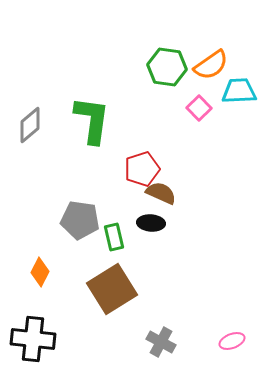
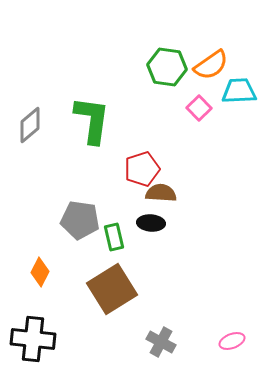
brown semicircle: rotated 20 degrees counterclockwise
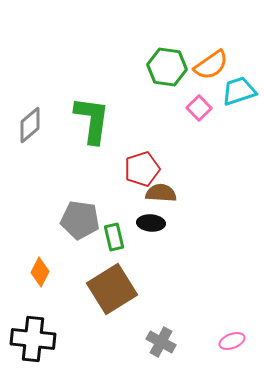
cyan trapezoid: rotated 15 degrees counterclockwise
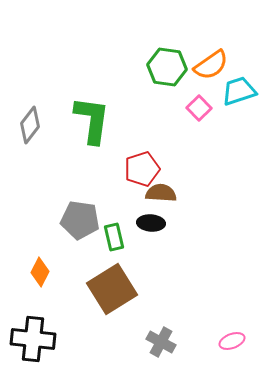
gray diamond: rotated 12 degrees counterclockwise
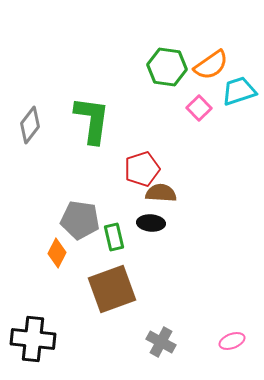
orange diamond: moved 17 px right, 19 px up
brown square: rotated 12 degrees clockwise
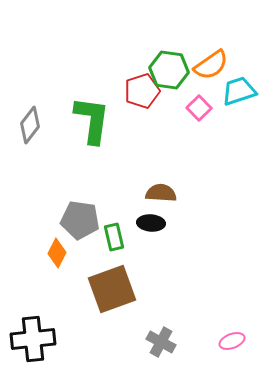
green hexagon: moved 2 px right, 3 px down
red pentagon: moved 78 px up
black cross: rotated 12 degrees counterclockwise
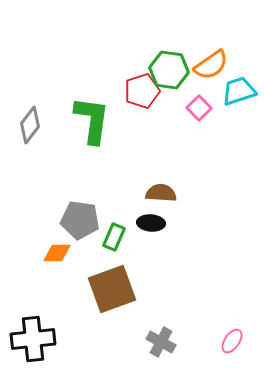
green rectangle: rotated 36 degrees clockwise
orange diamond: rotated 64 degrees clockwise
pink ellipse: rotated 35 degrees counterclockwise
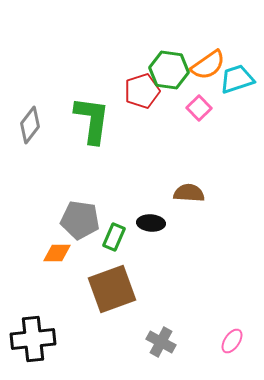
orange semicircle: moved 3 px left
cyan trapezoid: moved 2 px left, 12 px up
brown semicircle: moved 28 px right
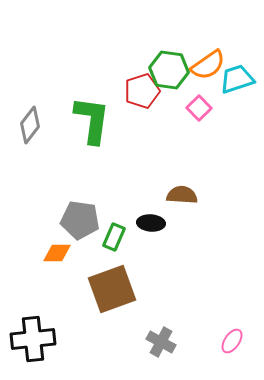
brown semicircle: moved 7 px left, 2 px down
